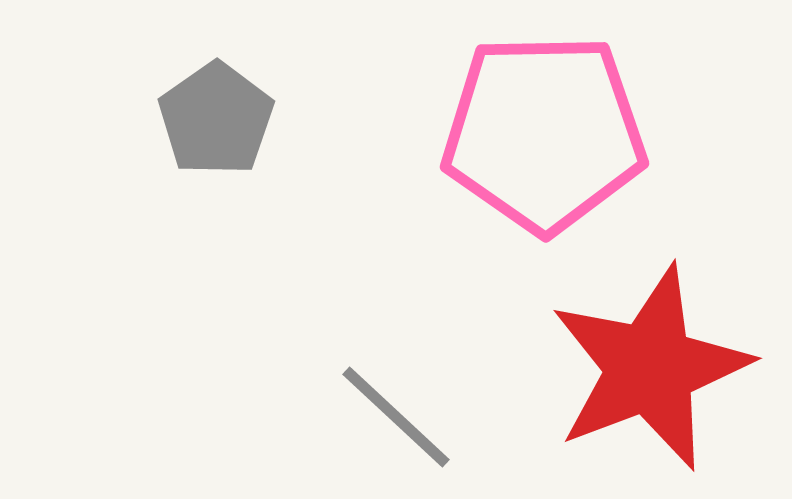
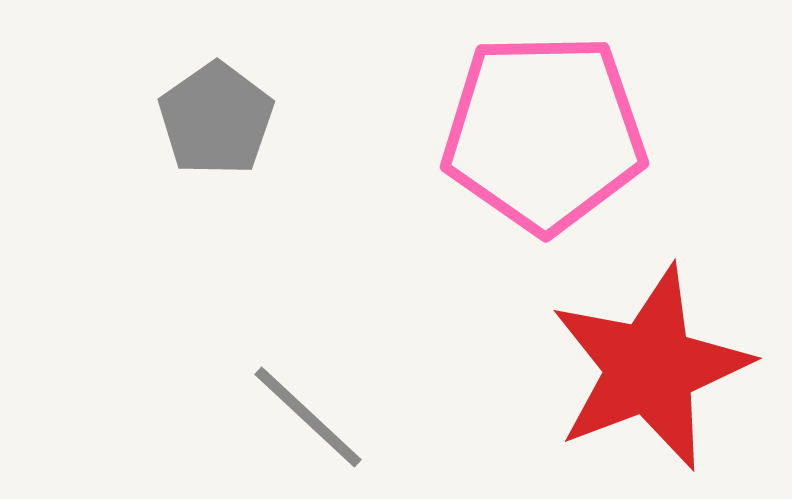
gray line: moved 88 px left
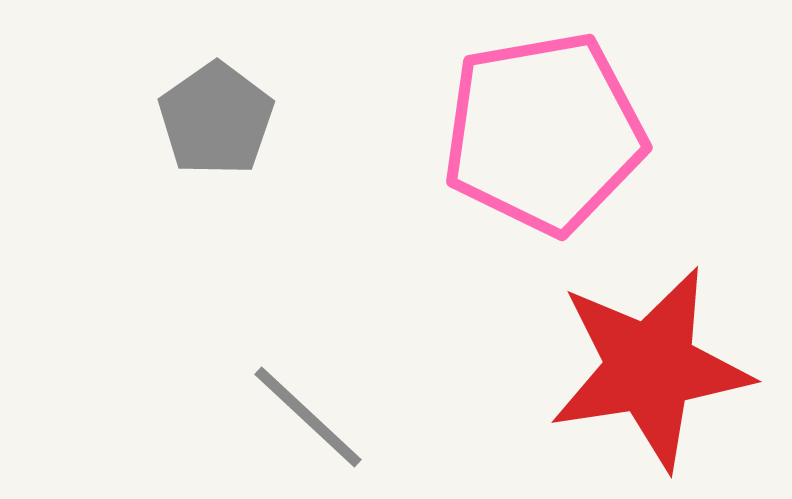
pink pentagon: rotated 9 degrees counterclockwise
red star: rotated 12 degrees clockwise
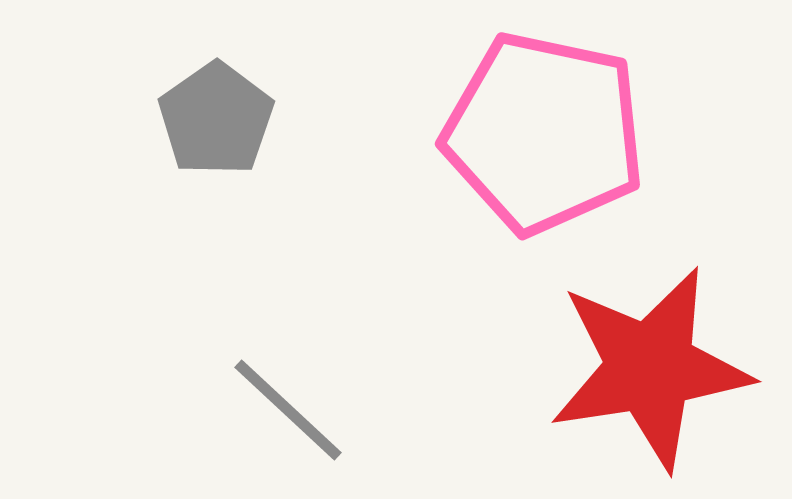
pink pentagon: rotated 22 degrees clockwise
gray line: moved 20 px left, 7 px up
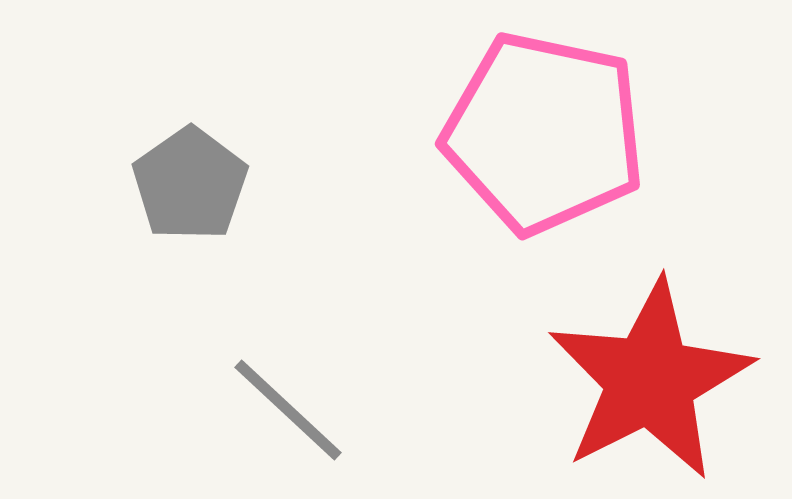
gray pentagon: moved 26 px left, 65 px down
red star: moved 12 px down; rotated 18 degrees counterclockwise
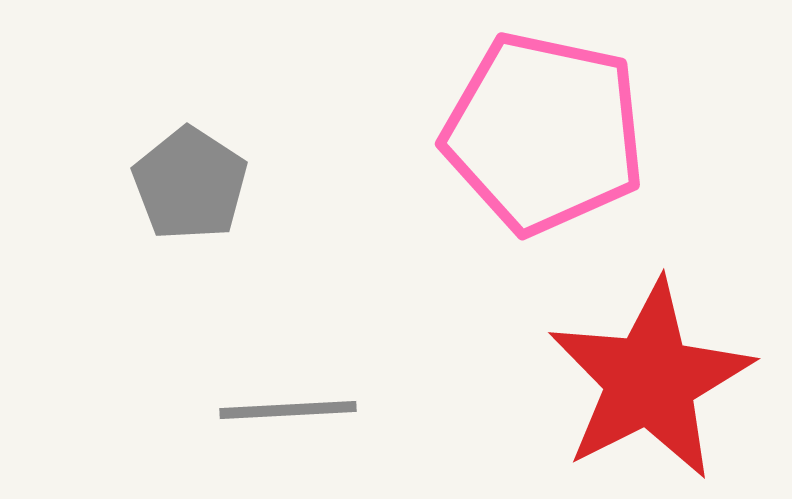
gray pentagon: rotated 4 degrees counterclockwise
gray line: rotated 46 degrees counterclockwise
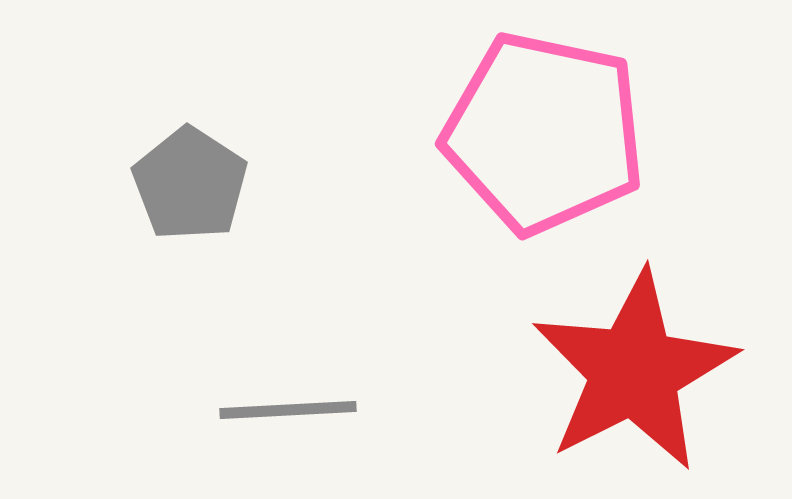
red star: moved 16 px left, 9 px up
